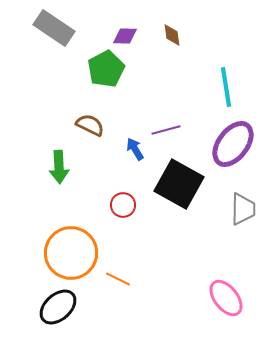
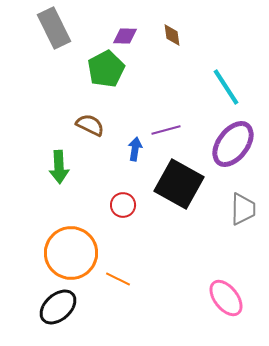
gray rectangle: rotated 30 degrees clockwise
cyan line: rotated 24 degrees counterclockwise
blue arrow: rotated 40 degrees clockwise
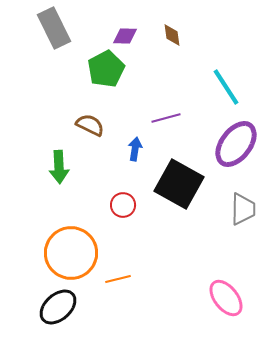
purple line: moved 12 px up
purple ellipse: moved 3 px right
orange line: rotated 40 degrees counterclockwise
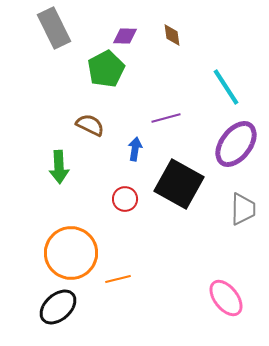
red circle: moved 2 px right, 6 px up
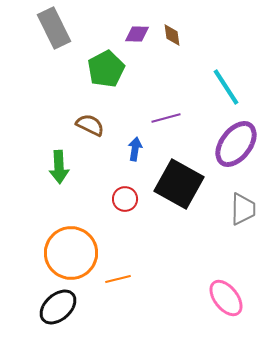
purple diamond: moved 12 px right, 2 px up
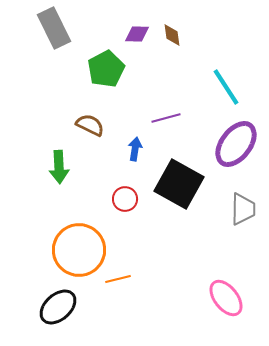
orange circle: moved 8 px right, 3 px up
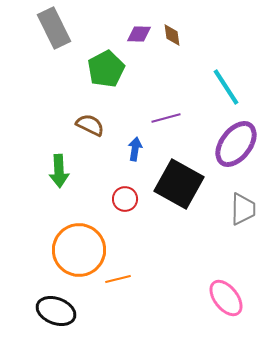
purple diamond: moved 2 px right
green arrow: moved 4 px down
black ellipse: moved 2 px left, 4 px down; rotated 63 degrees clockwise
